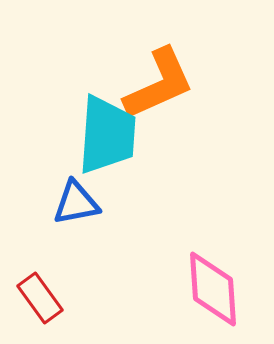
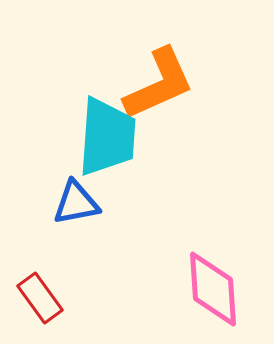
cyan trapezoid: moved 2 px down
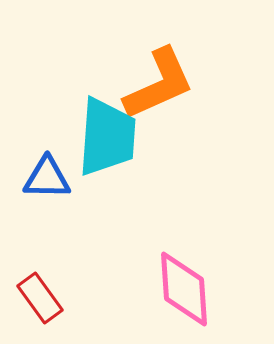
blue triangle: moved 29 px left, 25 px up; rotated 12 degrees clockwise
pink diamond: moved 29 px left
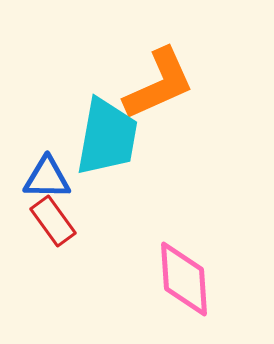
cyan trapezoid: rotated 6 degrees clockwise
pink diamond: moved 10 px up
red rectangle: moved 13 px right, 77 px up
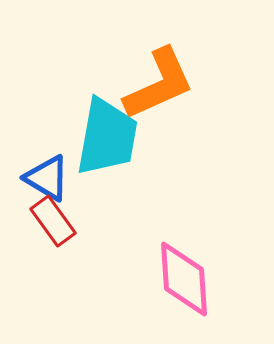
blue triangle: rotated 30 degrees clockwise
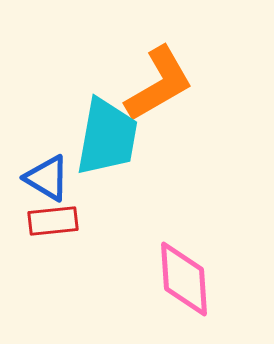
orange L-shape: rotated 6 degrees counterclockwise
red rectangle: rotated 60 degrees counterclockwise
